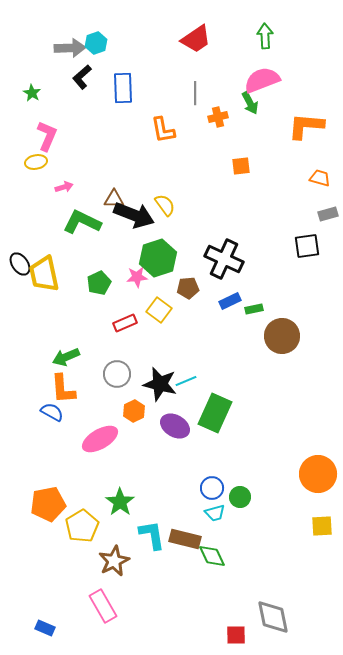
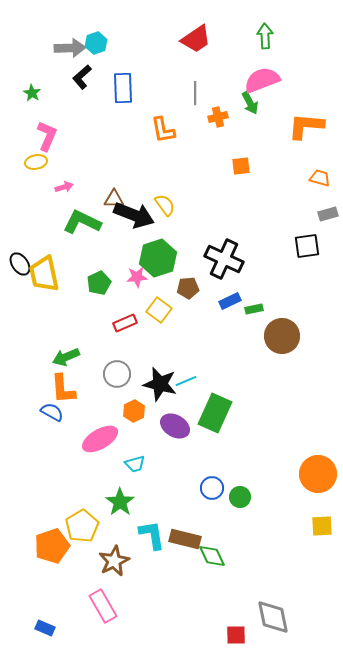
orange pentagon at (48, 504): moved 4 px right, 42 px down; rotated 8 degrees counterclockwise
cyan trapezoid at (215, 513): moved 80 px left, 49 px up
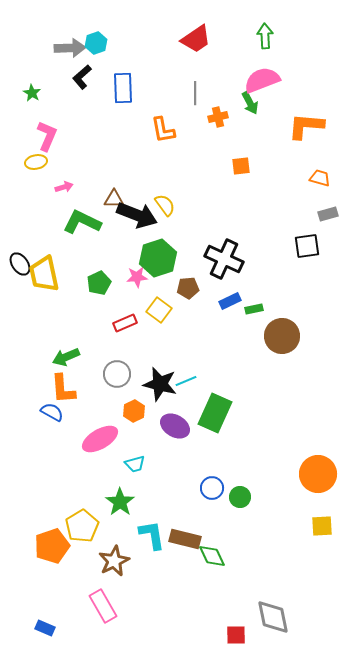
black arrow at (134, 215): moved 3 px right
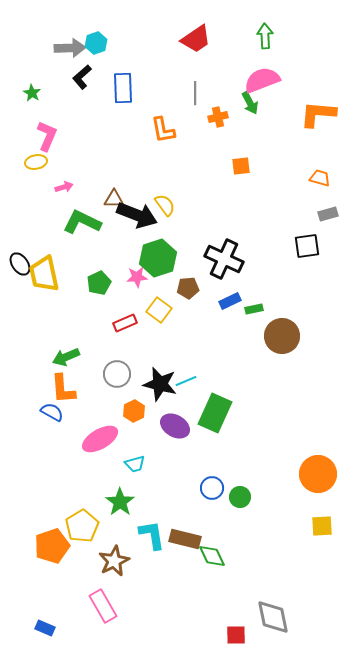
orange L-shape at (306, 126): moved 12 px right, 12 px up
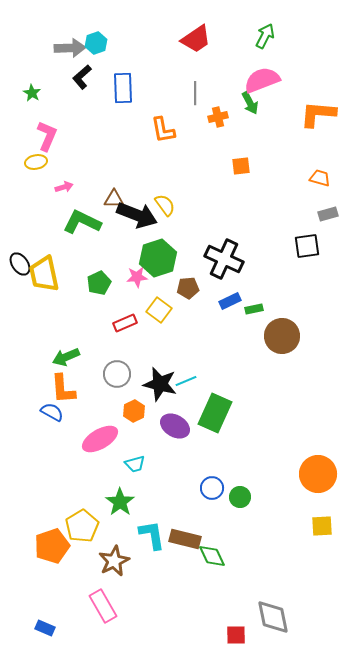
green arrow at (265, 36): rotated 30 degrees clockwise
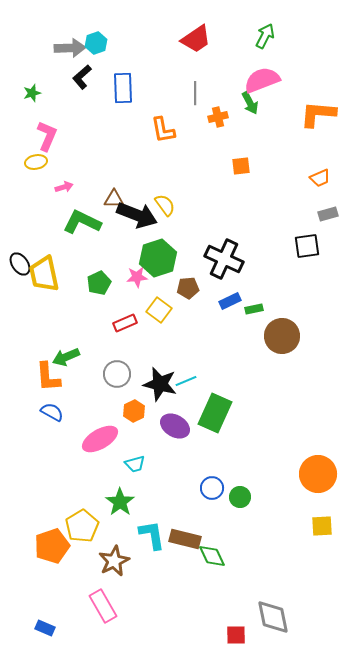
green star at (32, 93): rotated 24 degrees clockwise
orange trapezoid at (320, 178): rotated 140 degrees clockwise
orange L-shape at (63, 389): moved 15 px left, 12 px up
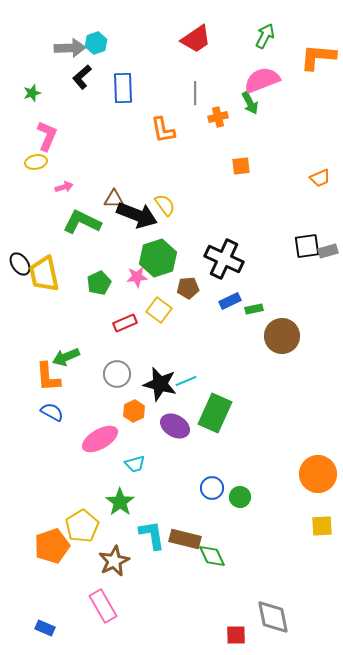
orange L-shape at (318, 114): moved 57 px up
gray rectangle at (328, 214): moved 37 px down
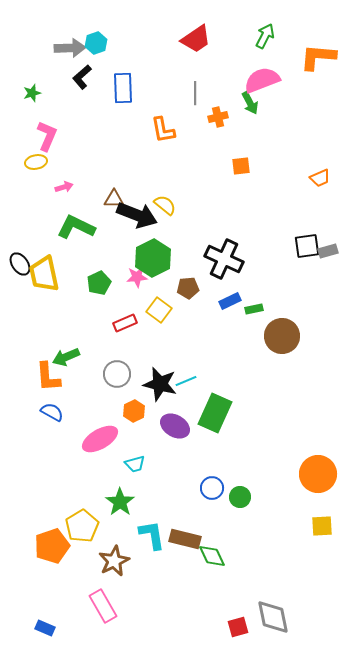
yellow semicircle at (165, 205): rotated 15 degrees counterclockwise
green L-shape at (82, 222): moved 6 px left, 5 px down
green hexagon at (158, 258): moved 5 px left; rotated 9 degrees counterclockwise
red square at (236, 635): moved 2 px right, 8 px up; rotated 15 degrees counterclockwise
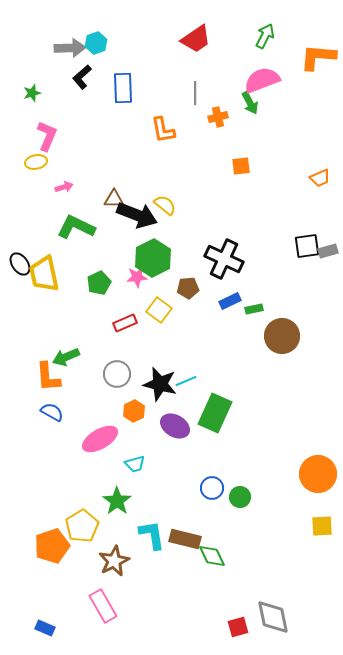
green star at (120, 502): moved 3 px left, 1 px up
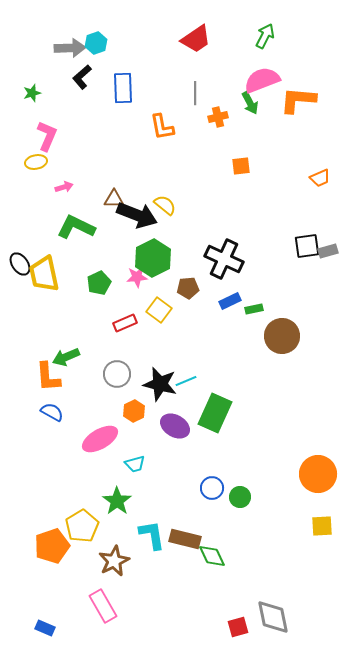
orange L-shape at (318, 57): moved 20 px left, 43 px down
orange L-shape at (163, 130): moved 1 px left, 3 px up
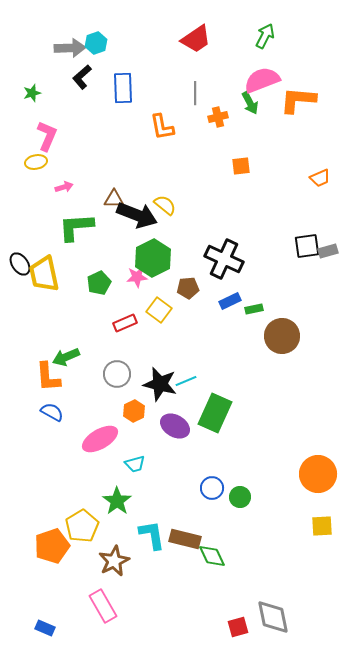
green L-shape at (76, 227): rotated 30 degrees counterclockwise
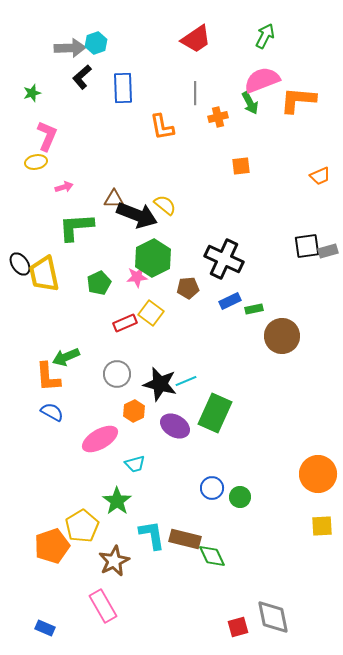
orange trapezoid at (320, 178): moved 2 px up
yellow square at (159, 310): moved 8 px left, 3 px down
